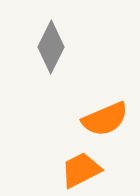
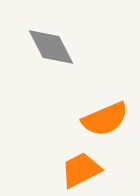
gray diamond: rotated 54 degrees counterclockwise
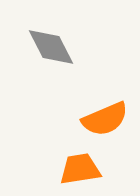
orange trapezoid: moved 1 px left, 1 px up; rotated 18 degrees clockwise
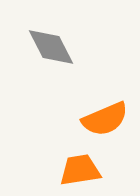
orange trapezoid: moved 1 px down
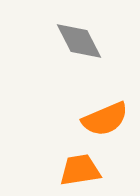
gray diamond: moved 28 px right, 6 px up
